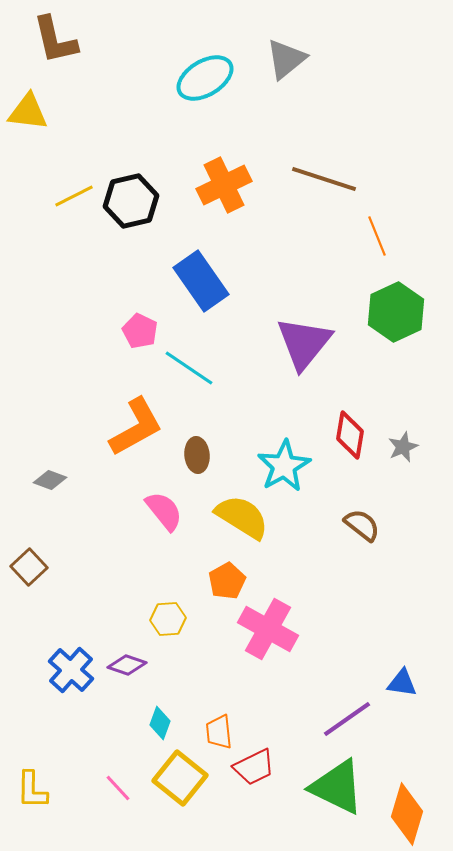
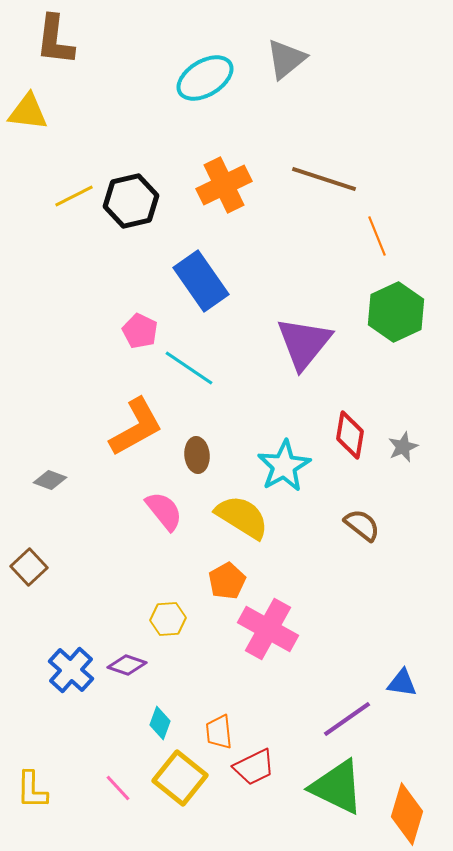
brown L-shape: rotated 20 degrees clockwise
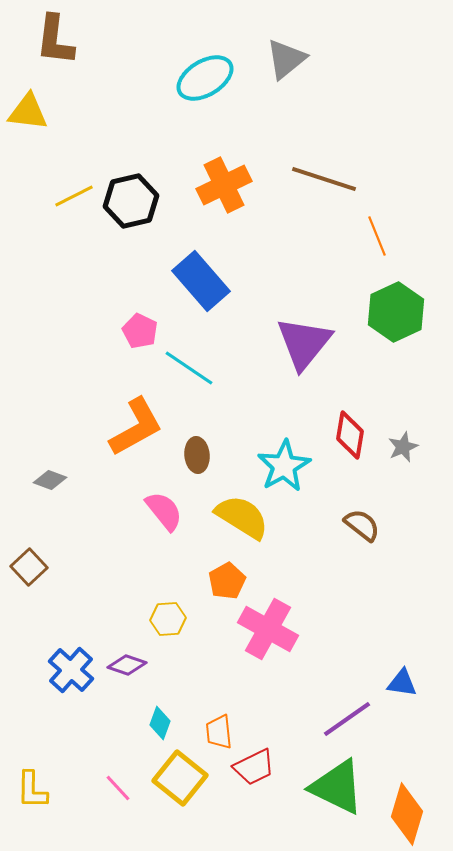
blue rectangle: rotated 6 degrees counterclockwise
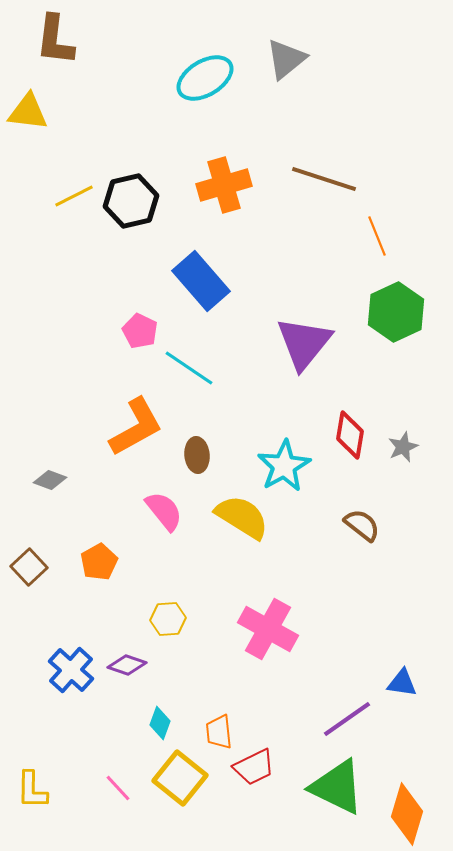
orange cross: rotated 10 degrees clockwise
orange pentagon: moved 128 px left, 19 px up
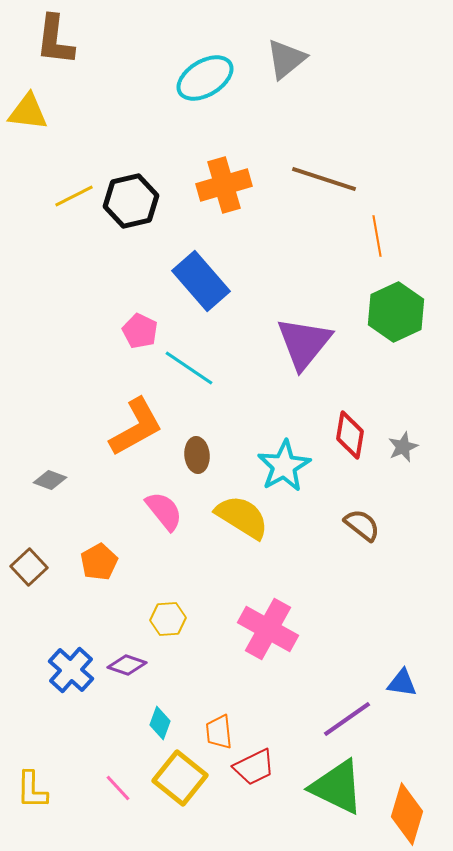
orange line: rotated 12 degrees clockwise
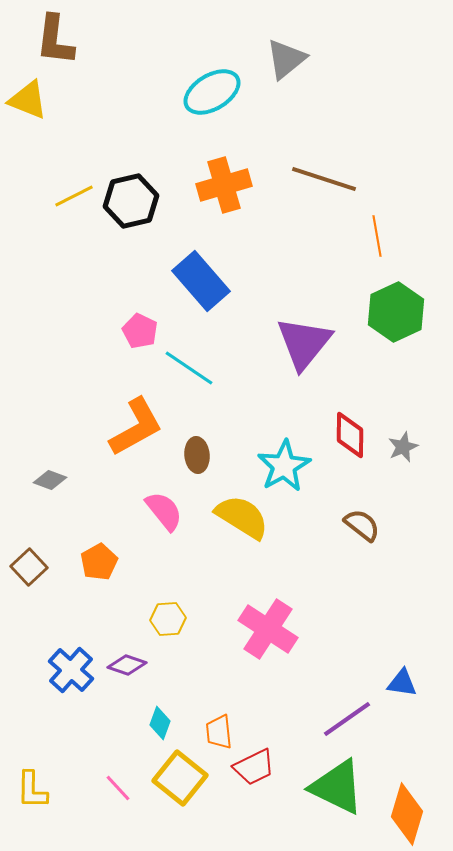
cyan ellipse: moved 7 px right, 14 px down
yellow triangle: moved 12 px up; rotated 15 degrees clockwise
red diamond: rotated 9 degrees counterclockwise
pink cross: rotated 4 degrees clockwise
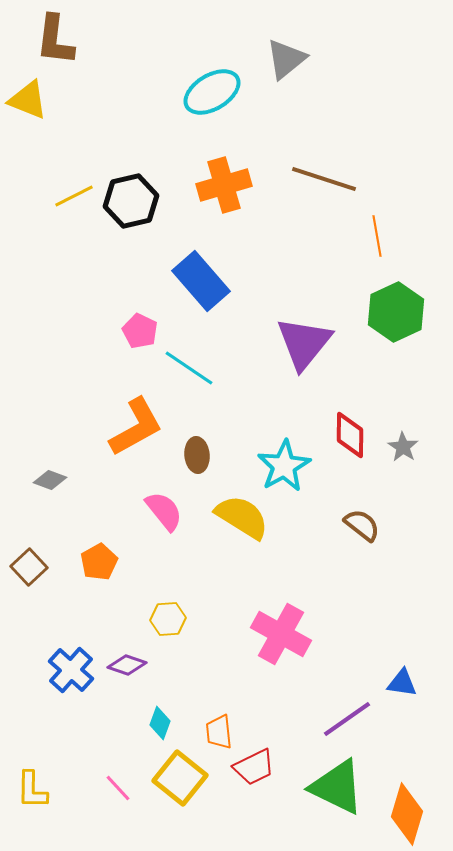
gray star: rotated 16 degrees counterclockwise
pink cross: moved 13 px right, 5 px down; rotated 4 degrees counterclockwise
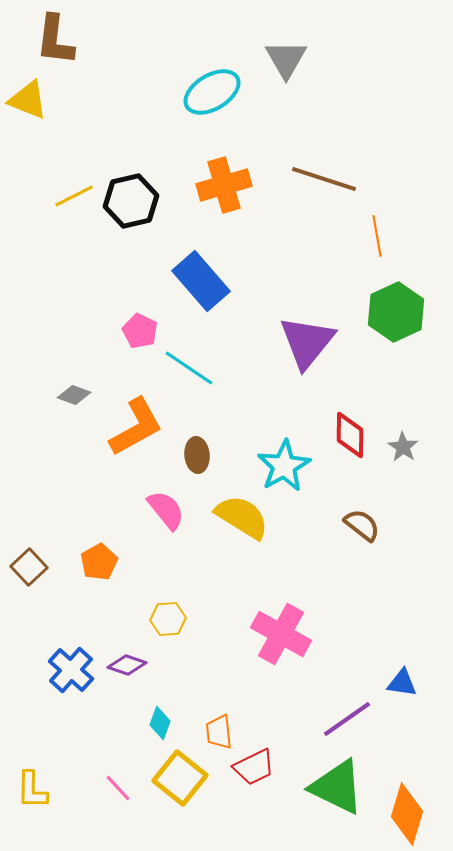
gray triangle: rotated 21 degrees counterclockwise
purple triangle: moved 3 px right, 1 px up
gray diamond: moved 24 px right, 85 px up
pink semicircle: moved 2 px right, 1 px up
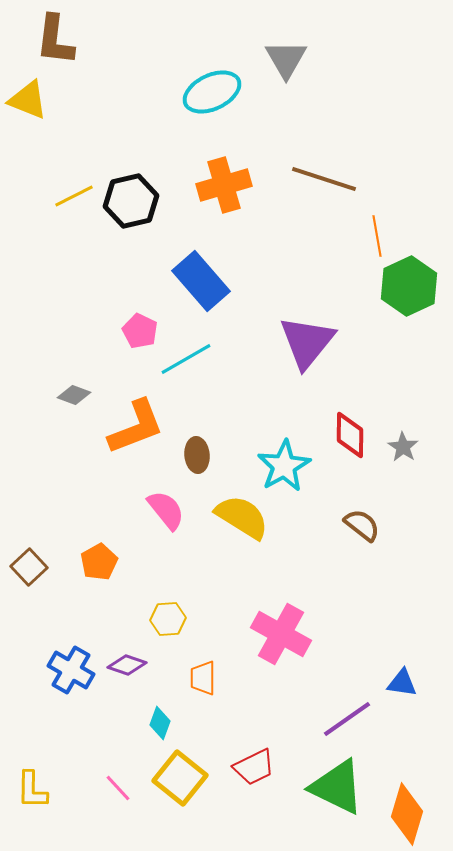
cyan ellipse: rotated 6 degrees clockwise
green hexagon: moved 13 px right, 26 px up
cyan line: moved 3 px left, 9 px up; rotated 64 degrees counterclockwise
orange L-shape: rotated 8 degrees clockwise
blue cross: rotated 12 degrees counterclockwise
orange trapezoid: moved 16 px left, 54 px up; rotated 6 degrees clockwise
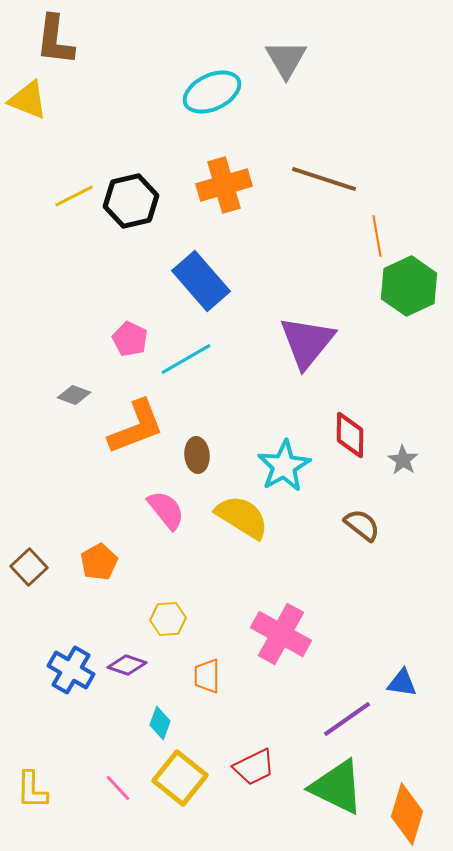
pink pentagon: moved 10 px left, 8 px down
gray star: moved 13 px down
orange trapezoid: moved 4 px right, 2 px up
